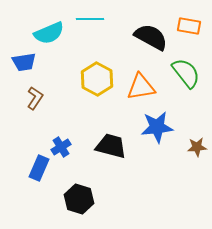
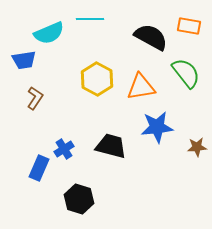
blue trapezoid: moved 2 px up
blue cross: moved 3 px right, 2 px down
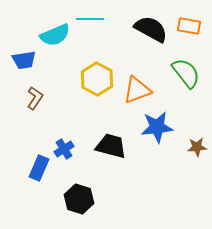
cyan semicircle: moved 6 px right, 2 px down
black semicircle: moved 8 px up
orange triangle: moved 4 px left, 3 px down; rotated 12 degrees counterclockwise
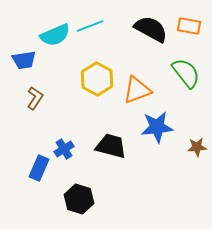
cyan line: moved 7 px down; rotated 20 degrees counterclockwise
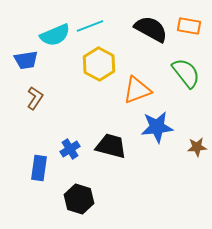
blue trapezoid: moved 2 px right
yellow hexagon: moved 2 px right, 15 px up
blue cross: moved 6 px right
blue rectangle: rotated 15 degrees counterclockwise
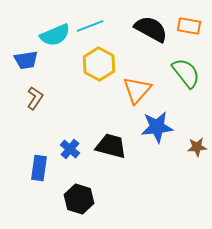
orange triangle: rotated 28 degrees counterclockwise
blue cross: rotated 18 degrees counterclockwise
